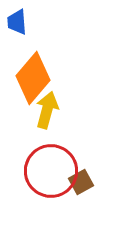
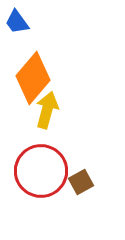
blue trapezoid: rotated 32 degrees counterclockwise
red circle: moved 10 px left
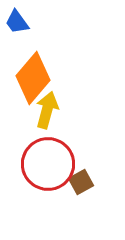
red circle: moved 7 px right, 7 px up
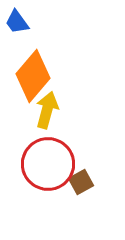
orange diamond: moved 2 px up
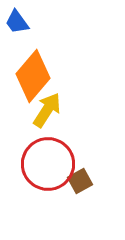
yellow arrow: rotated 18 degrees clockwise
brown square: moved 1 px left, 1 px up
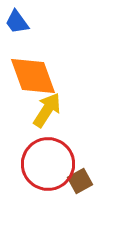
orange diamond: rotated 60 degrees counterclockwise
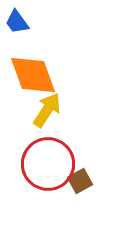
orange diamond: moved 1 px up
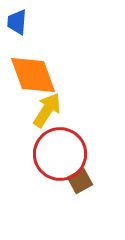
blue trapezoid: rotated 40 degrees clockwise
red circle: moved 12 px right, 10 px up
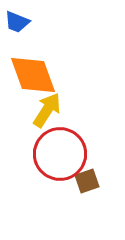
blue trapezoid: rotated 72 degrees counterclockwise
brown square: moved 7 px right; rotated 10 degrees clockwise
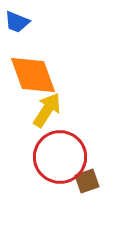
red circle: moved 3 px down
